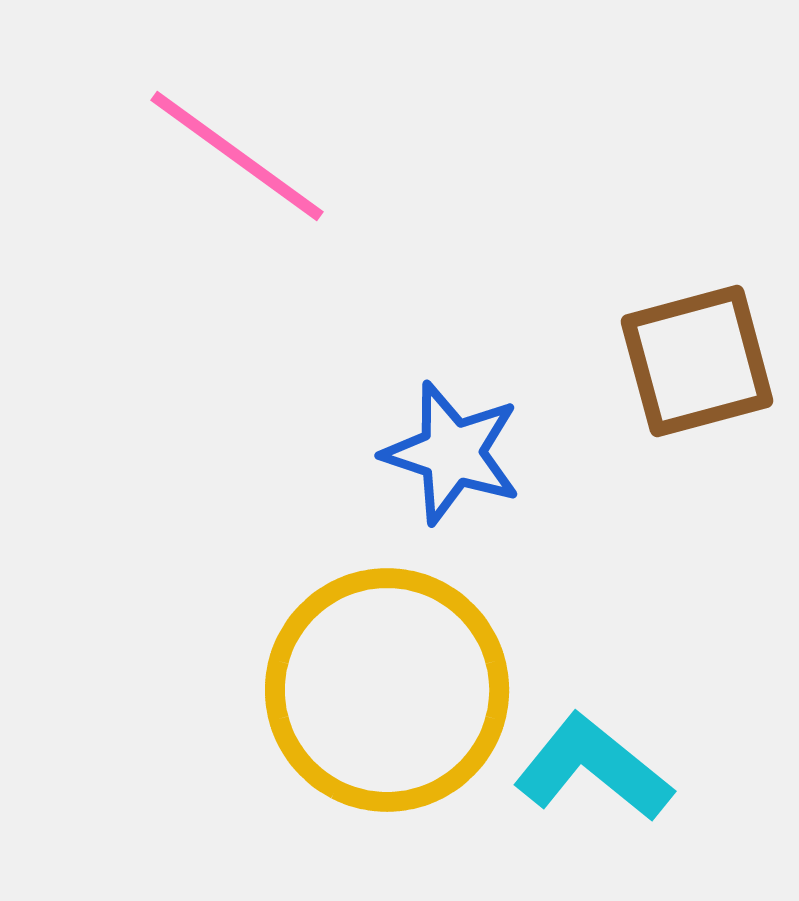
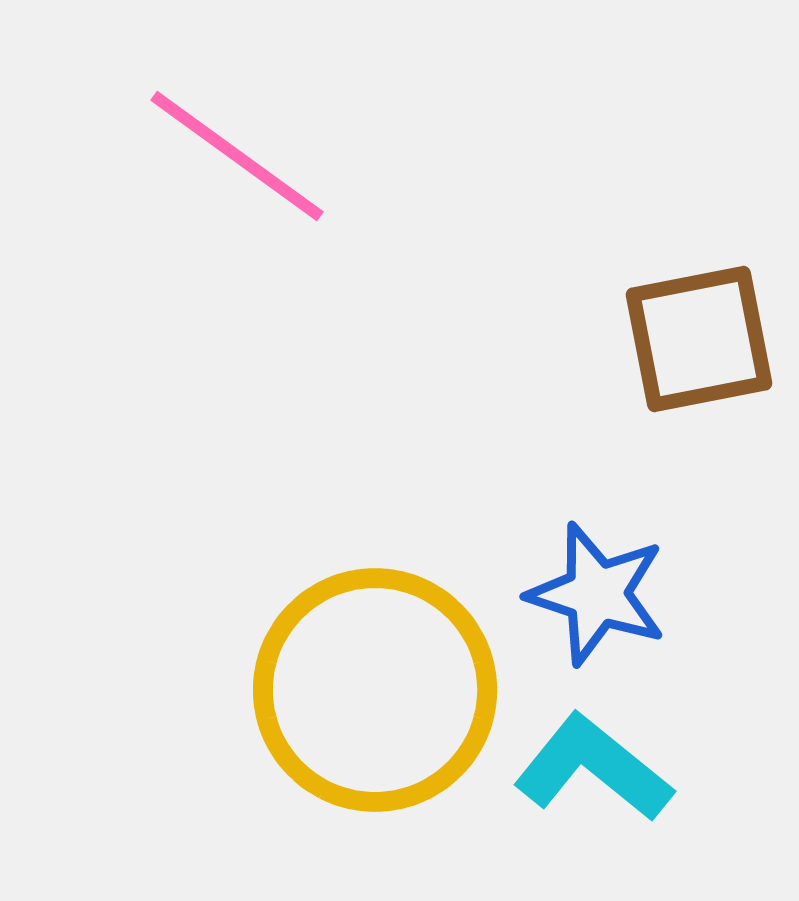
brown square: moved 2 px right, 22 px up; rotated 4 degrees clockwise
blue star: moved 145 px right, 141 px down
yellow circle: moved 12 px left
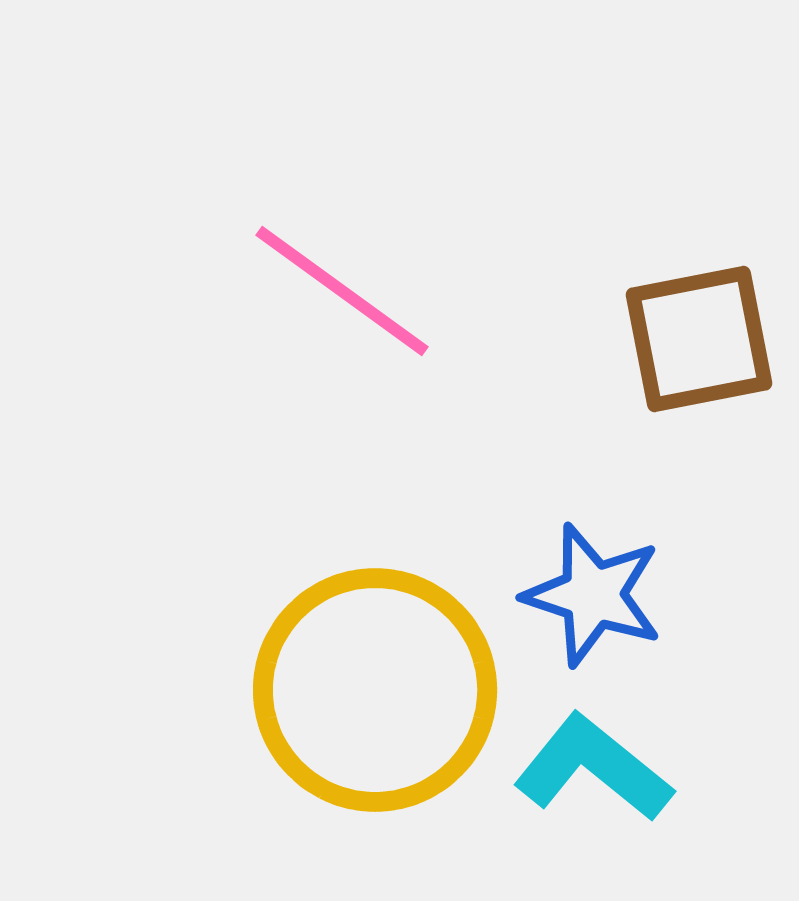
pink line: moved 105 px right, 135 px down
blue star: moved 4 px left, 1 px down
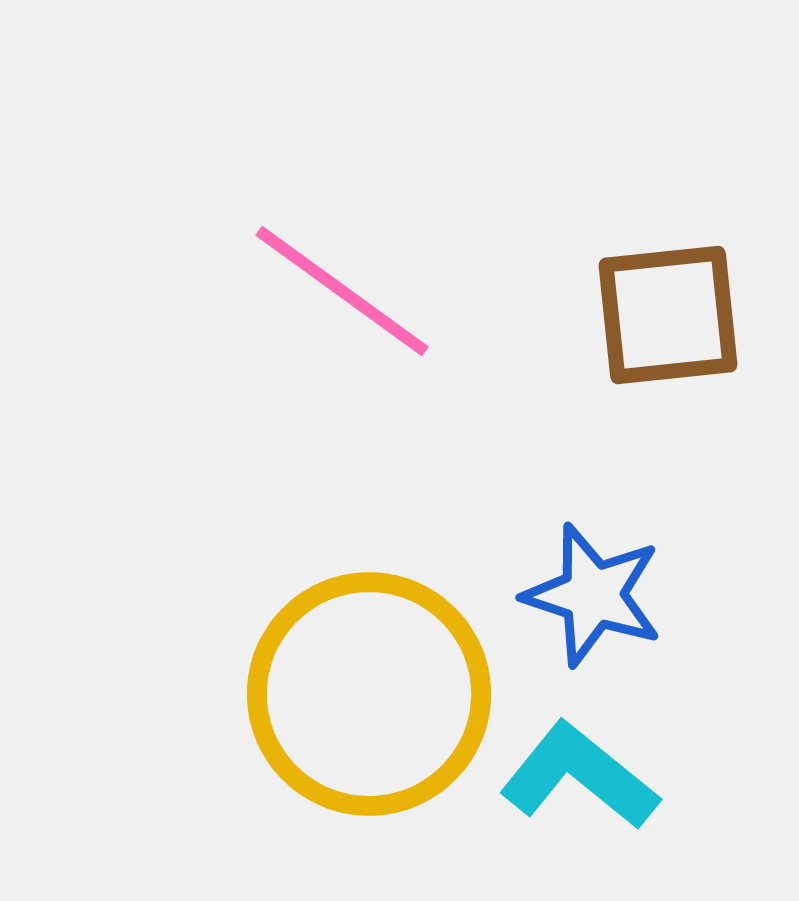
brown square: moved 31 px left, 24 px up; rotated 5 degrees clockwise
yellow circle: moved 6 px left, 4 px down
cyan L-shape: moved 14 px left, 8 px down
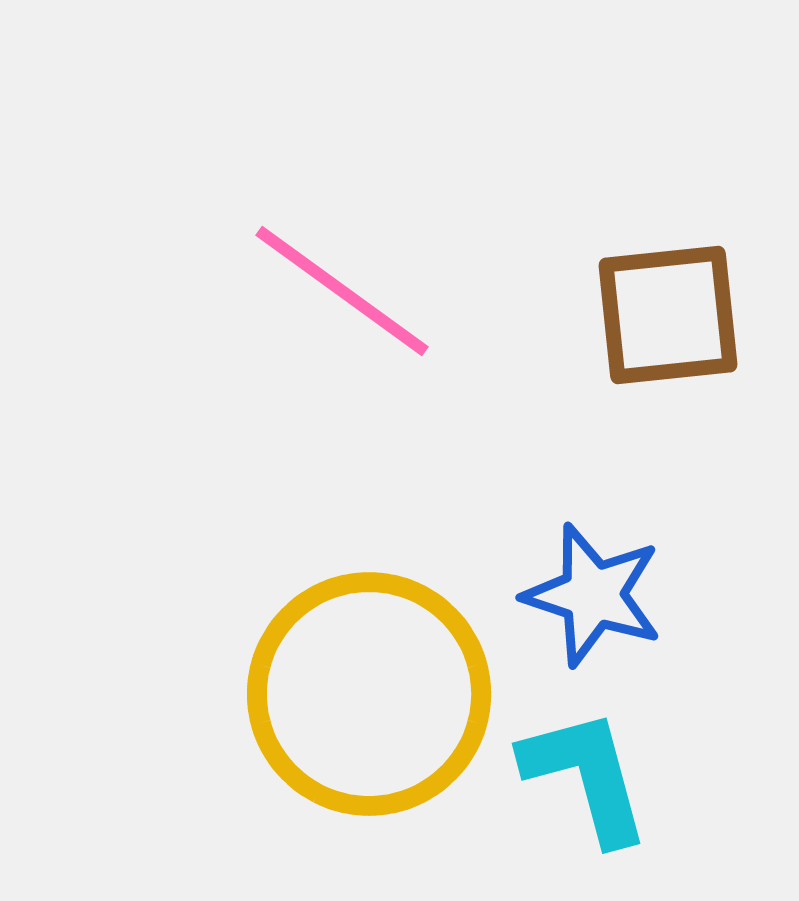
cyan L-shape: moved 7 px right; rotated 36 degrees clockwise
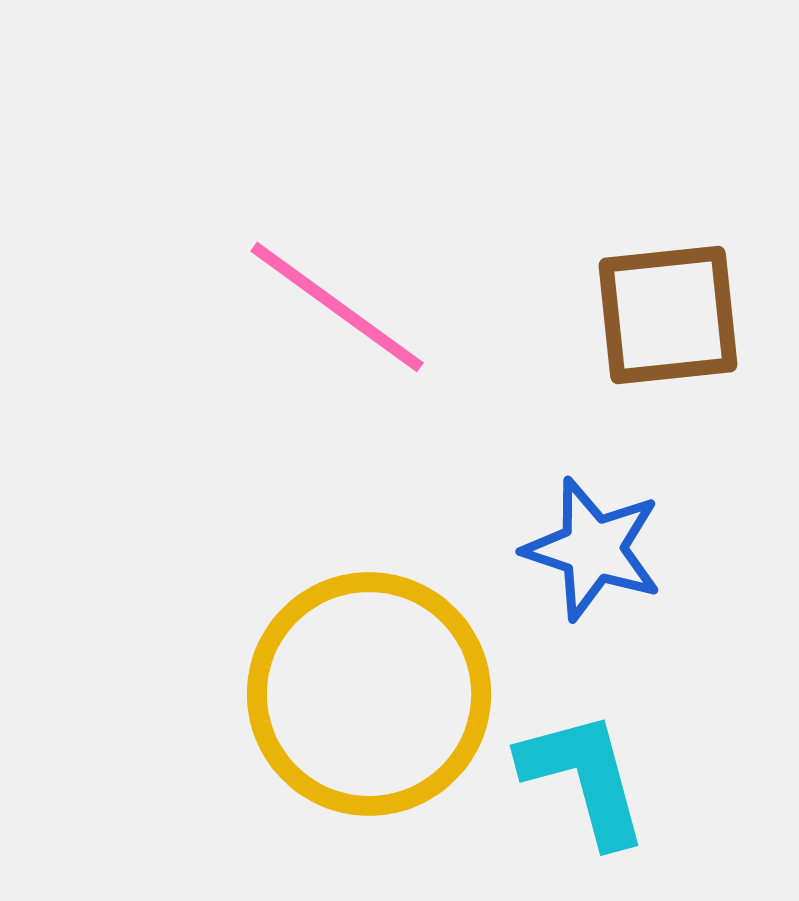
pink line: moved 5 px left, 16 px down
blue star: moved 46 px up
cyan L-shape: moved 2 px left, 2 px down
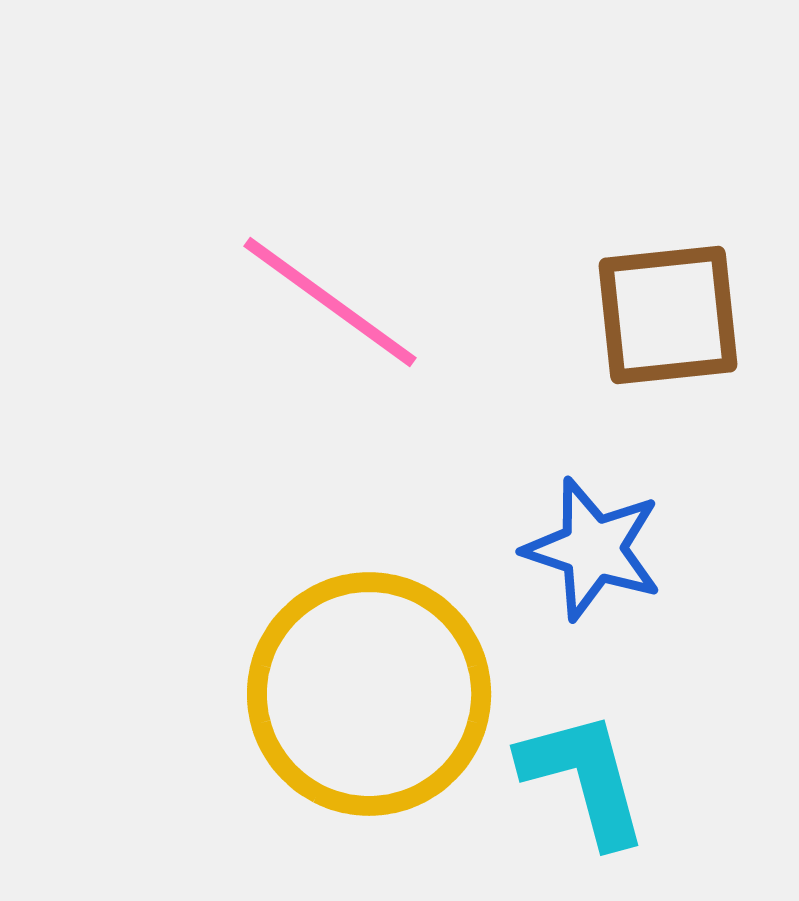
pink line: moved 7 px left, 5 px up
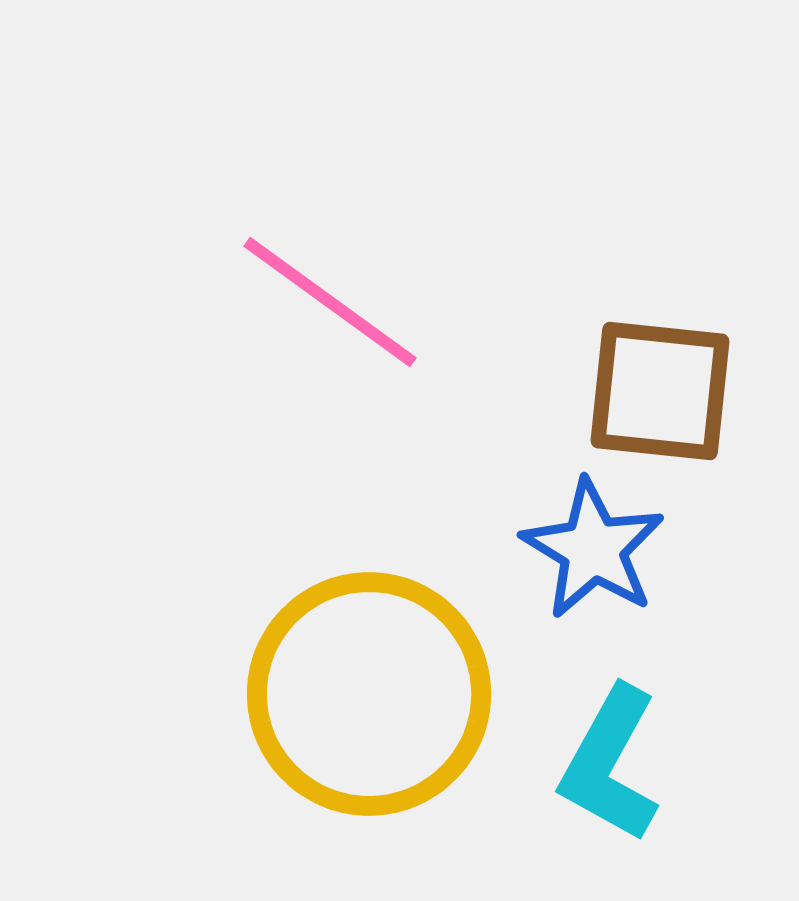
brown square: moved 8 px left, 76 px down; rotated 12 degrees clockwise
blue star: rotated 13 degrees clockwise
cyan L-shape: moved 26 px right, 14 px up; rotated 136 degrees counterclockwise
